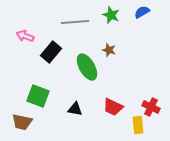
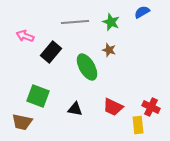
green star: moved 7 px down
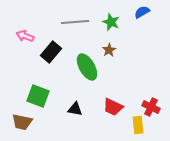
brown star: rotated 24 degrees clockwise
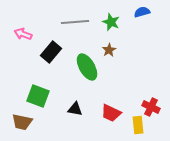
blue semicircle: rotated 14 degrees clockwise
pink arrow: moved 2 px left, 2 px up
red trapezoid: moved 2 px left, 6 px down
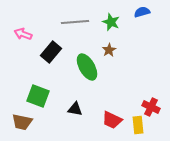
red trapezoid: moved 1 px right, 7 px down
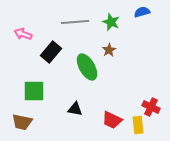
green square: moved 4 px left, 5 px up; rotated 20 degrees counterclockwise
